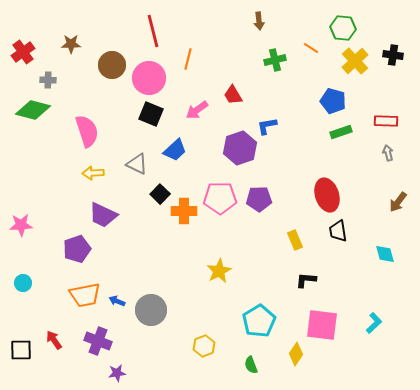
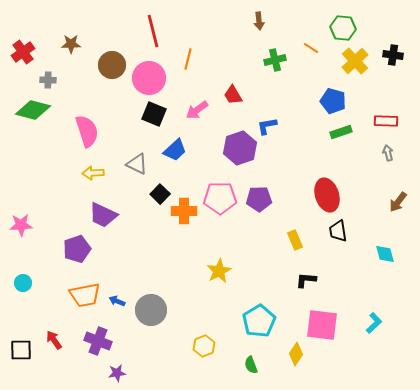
black square at (151, 114): moved 3 px right
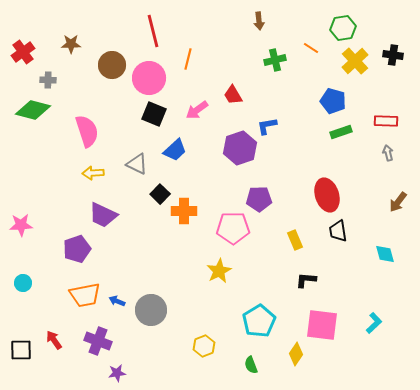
green hexagon at (343, 28): rotated 15 degrees counterclockwise
pink pentagon at (220, 198): moved 13 px right, 30 px down
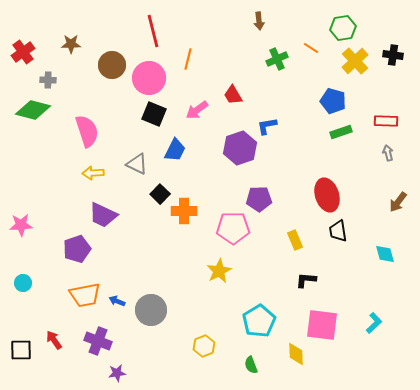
green cross at (275, 60): moved 2 px right, 1 px up; rotated 10 degrees counterclockwise
blue trapezoid at (175, 150): rotated 20 degrees counterclockwise
yellow diamond at (296, 354): rotated 35 degrees counterclockwise
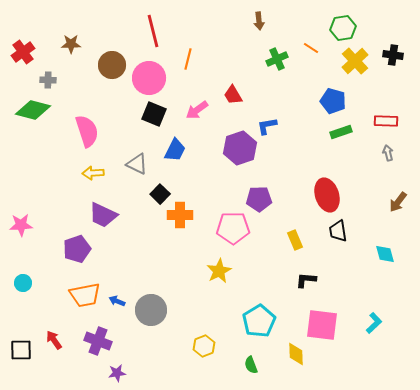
orange cross at (184, 211): moved 4 px left, 4 px down
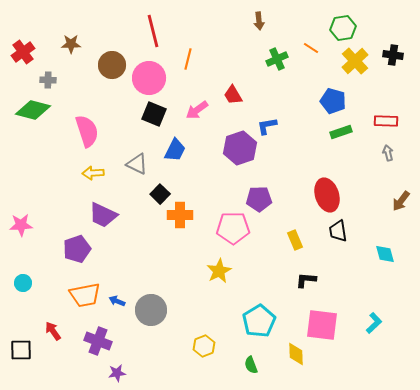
brown arrow at (398, 202): moved 3 px right, 1 px up
red arrow at (54, 340): moved 1 px left, 9 px up
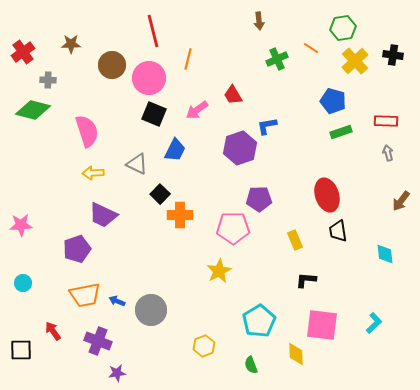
cyan diamond at (385, 254): rotated 10 degrees clockwise
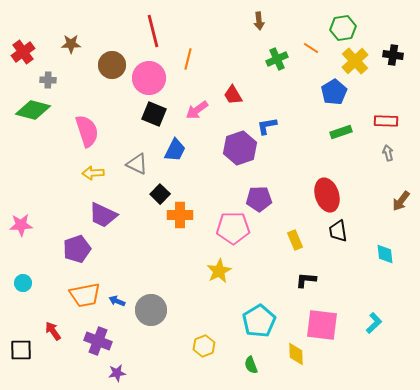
blue pentagon at (333, 101): moved 1 px right, 9 px up; rotated 25 degrees clockwise
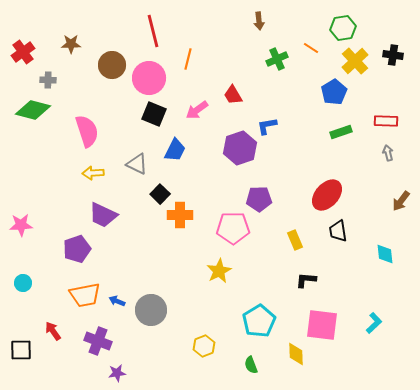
red ellipse at (327, 195): rotated 60 degrees clockwise
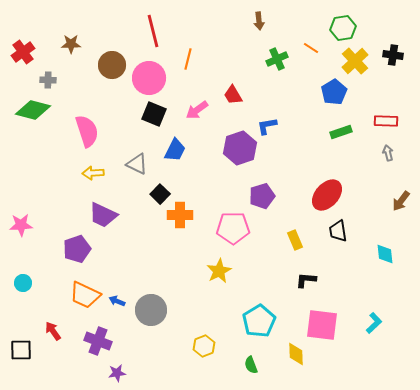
purple pentagon at (259, 199): moved 3 px right, 3 px up; rotated 15 degrees counterclockwise
orange trapezoid at (85, 295): rotated 36 degrees clockwise
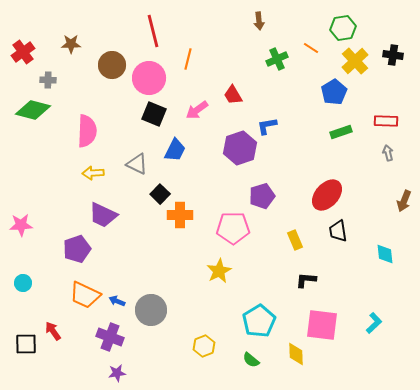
pink semicircle at (87, 131): rotated 20 degrees clockwise
brown arrow at (401, 201): moved 3 px right; rotated 15 degrees counterclockwise
purple cross at (98, 341): moved 12 px right, 4 px up
black square at (21, 350): moved 5 px right, 6 px up
green semicircle at (251, 365): moved 5 px up; rotated 30 degrees counterclockwise
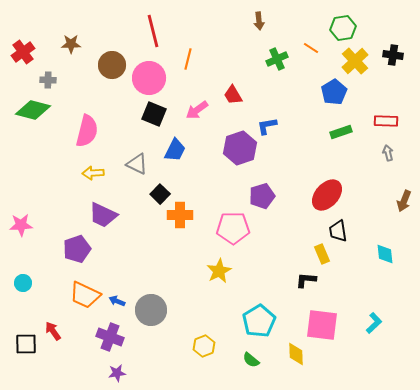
pink semicircle at (87, 131): rotated 12 degrees clockwise
yellow rectangle at (295, 240): moved 27 px right, 14 px down
